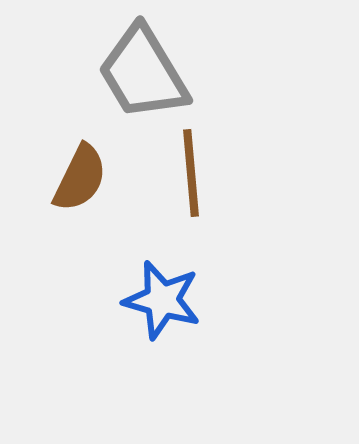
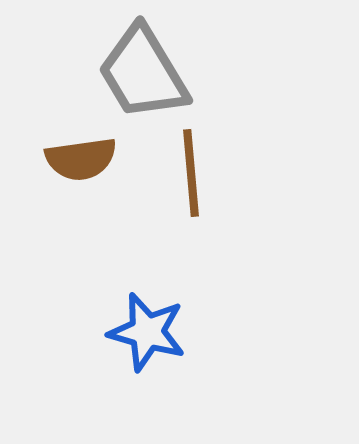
brown semicircle: moved 1 px right, 19 px up; rotated 56 degrees clockwise
blue star: moved 15 px left, 32 px down
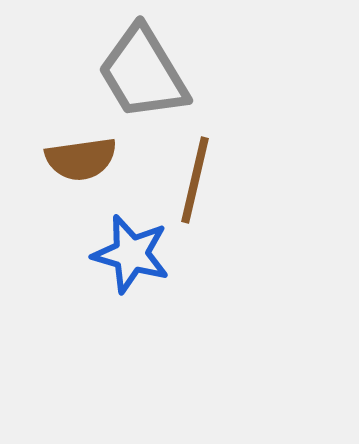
brown line: moved 4 px right, 7 px down; rotated 18 degrees clockwise
blue star: moved 16 px left, 78 px up
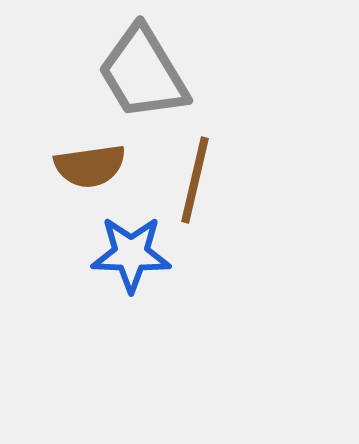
brown semicircle: moved 9 px right, 7 px down
blue star: rotated 14 degrees counterclockwise
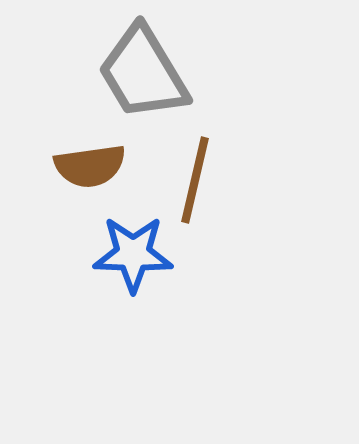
blue star: moved 2 px right
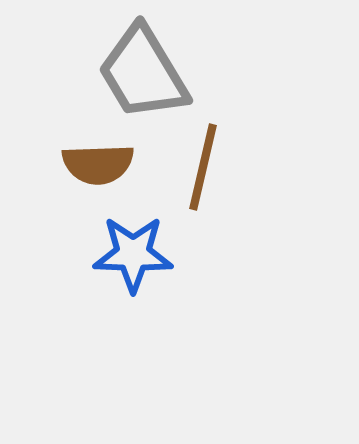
brown semicircle: moved 8 px right, 2 px up; rotated 6 degrees clockwise
brown line: moved 8 px right, 13 px up
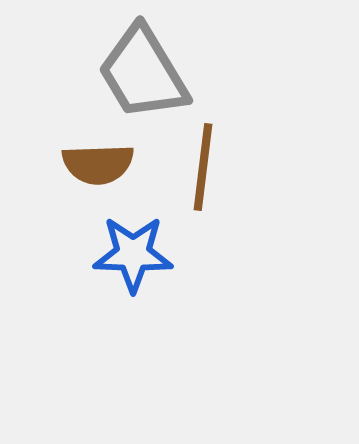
brown line: rotated 6 degrees counterclockwise
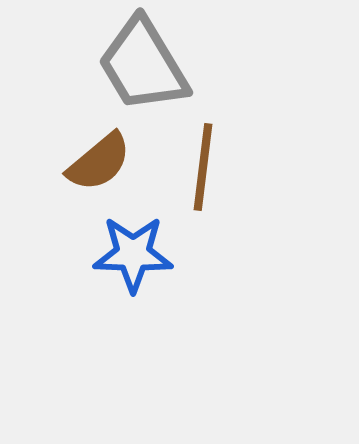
gray trapezoid: moved 8 px up
brown semicircle: moved 1 px right, 2 px up; rotated 38 degrees counterclockwise
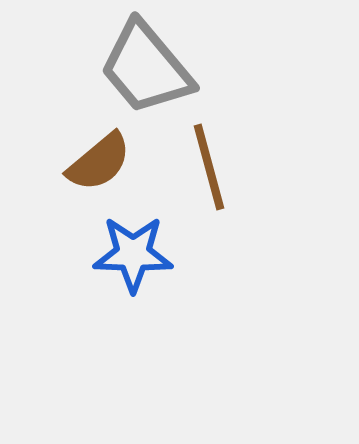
gray trapezoid: moved 3 px right, 3 px down; rotated 9 degrees counterclockwise
brown line: moved 6 px right; rotated 22 degrees counterclockwise
